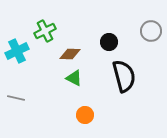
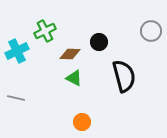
black circle: moved 10 px left
orange circle: moved 3 px left, 7 px down
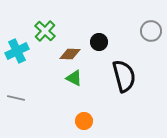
green cross: rotated 20 degrees counterclockwise
orange circle: moved 2 px right, 1 px up
